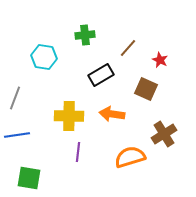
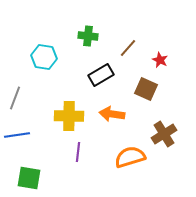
green cross: moved 3 px right, 1 px down; rotated 12 degrees clockwise
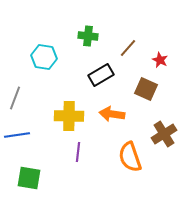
orange semicircle: rotated 92 degrees counterclockwise
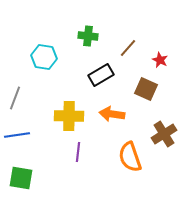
green square: moved 8 px left
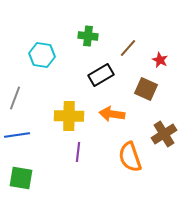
cyan hexagon: moved 2 px left, 2 px up
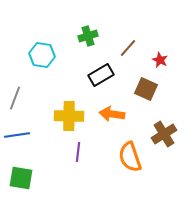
green cross: rotated 24 degrees counterclockwise
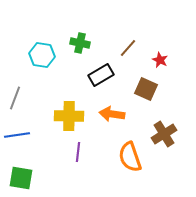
green cross: moved 8 px left, 7 px down; rotated 30 degrees clockwise
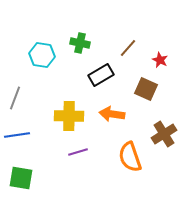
purple line: rotated 66 degrees clockwise
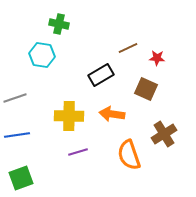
green cross: moved 21 px left, 19 px up
brown line: rotated 24 degrees clockwise
red star: moved 3 px left, 2 px up; rotated 21 degrees counterclockwise
gray line: rotated 50 degrees clockwise
orange semicircle: moved 1 px left, 2 px up
green square: rotated 30 degrees counterclockwise
